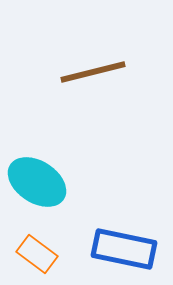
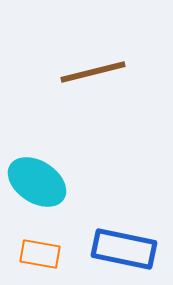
orange rectangle: moved 3 px right; rotated 27 degrees counterclockwise
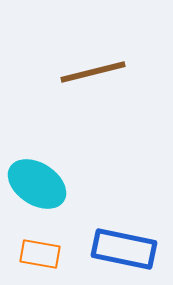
cyan ellipse: moved 2 px down
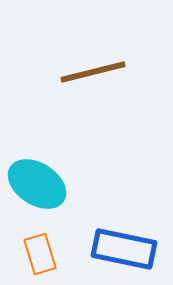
orange rectangle: rotated 63 degrees clockwise
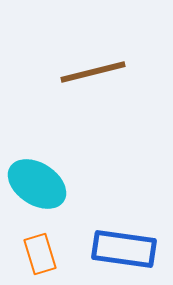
blue rectangle: rotated 4 degrees counterclockwise
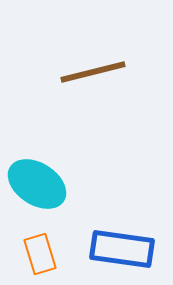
blue rectangle: moved 2 px left
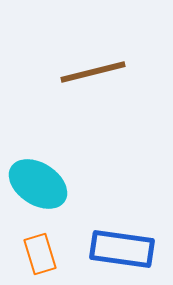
cyan ellipse: moved 1 px right
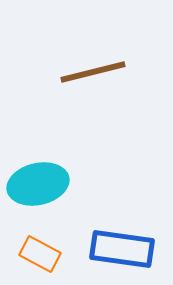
cyan ellipse: rotated 46 degrees counterclockwise
orange rectangle: rotated 45 degrees counterclockwise
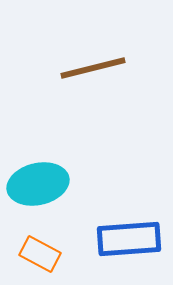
brown line: moved 4 px up
blue rectangle: moved 7 px right, 10 px up; rotated 12 degrees counterclockwise
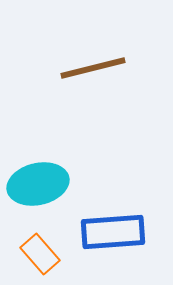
blue rectangle: moved 16 px left, 7 px up
orange rectangle: rotated 21 degrees clockwise
